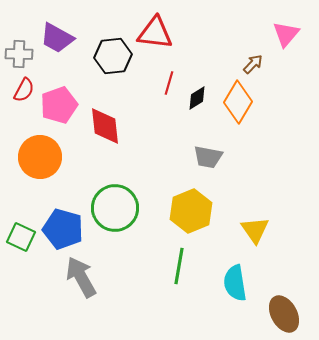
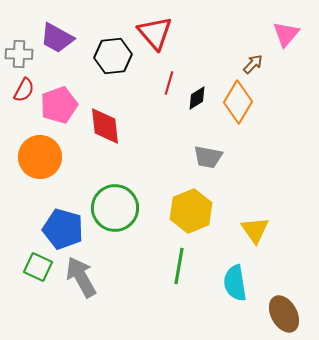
red triangle: rotated 42 degrees clockwise
green square: moved 17 px right, 30 px down
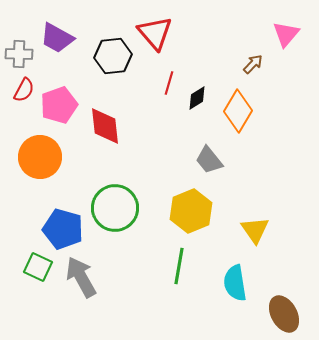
orange diamond: moved 9 px down
gray trapezoid: moved 1 px right, 3 px down; rotated 40 degrees clockwise
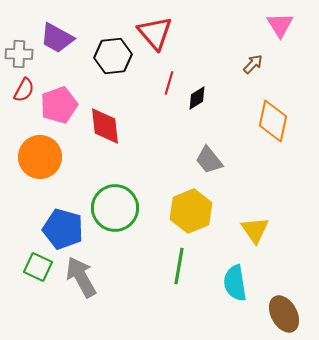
pink triangle: moved 6 px left, 9 px up; rotated 12 degrees counterclockwise
orange diamond: moved 35 px right, 10 px down; rotated 18 degrees counterclockwise
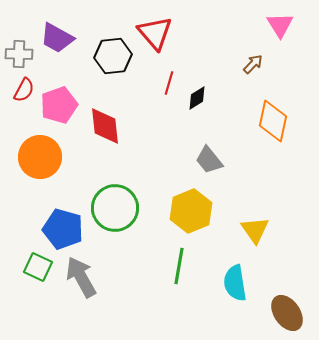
brown ellipse: moved 3 px right, 1 px up; rotated 6 degrees counterclockwise
